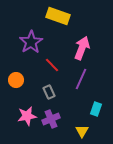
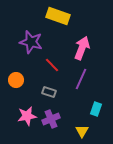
purple star: rotated 25 degrees counterclockwise
gray rectangle: rotated 48 degrees counterclockwise
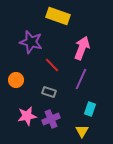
cyan rectangle: moved 6 px left
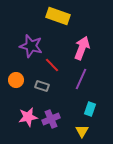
purple star: moved 4 px down
gray rectangle: moved 7 px left, 6 px up
pink star: moved 1 px right, 1 px down
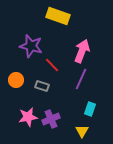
pink arrow: moved 3 px down
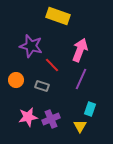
pink arrow: moved 2 px left, 1 px up
yellow triangle: moved 2 px left, 5 px up
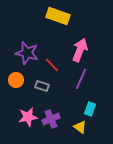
purple star: moved 4 px left, 7 px down
yellow triangle: moved 1 px down; rotated 24 degrees counterclockwise
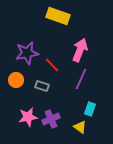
purple star: rotated 25 degrees counterclockwise
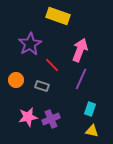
purple star: moved 3 px right, 9 px up; rotated 20 degrees counterclockwise
yellow triangle: moved 12 px right, 4 px down; rotated 24 degrees counterclockwise
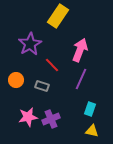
yellow rectangle: rotated 75 degrees counterclockwise
